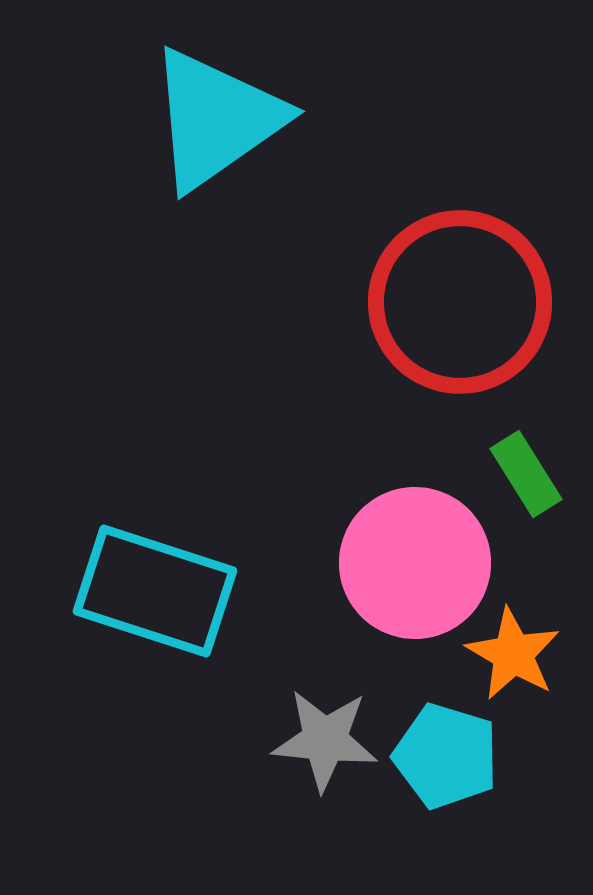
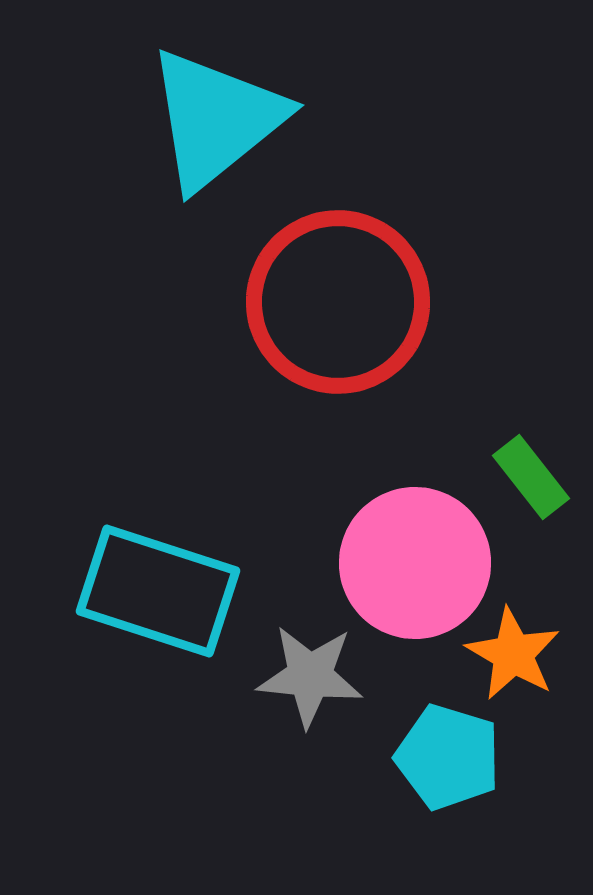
cyan triangle: rotated 4 degrees counterclockwise
red circle: moved 122 px left
green rectangle: moved 5 px right, 3 px down; rotated 6 degrees counterclockwise
cyan rectangle: moved 3 px right
gray star: moved 15 px left, 64 px up
cyan pentagon: moved 2 px right, 1 px down
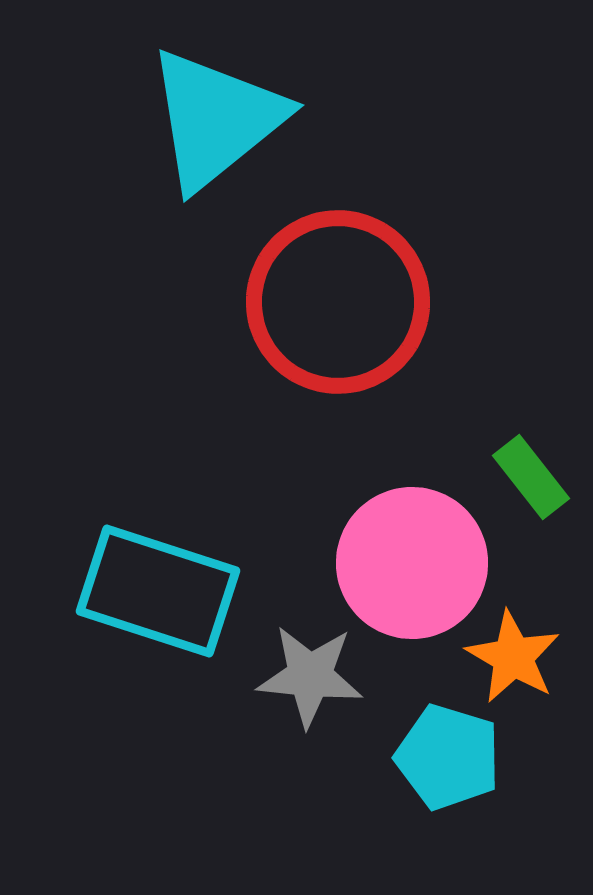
pink circle: moved 3 px left
orange star: moved 3 px down
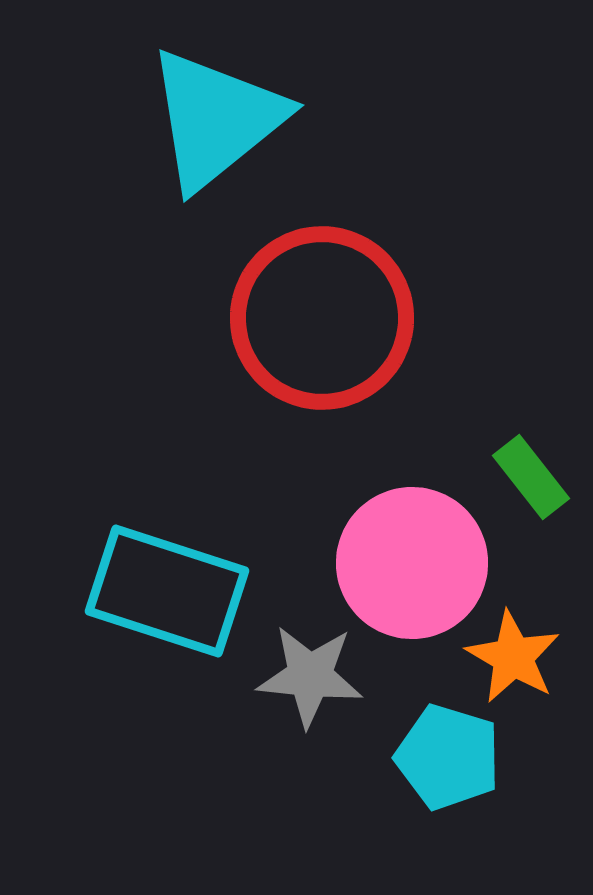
red circle: moved 16 px left, 16 px down
cyan rectangle: moved 9 px right
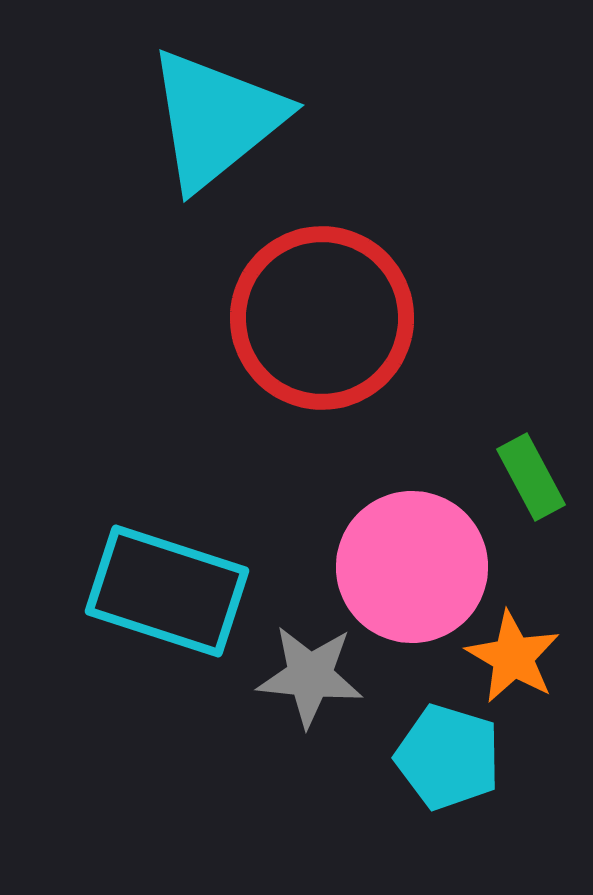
green rectangle: rotated 10 degrees clockwise
pink circle: moved 4 px down
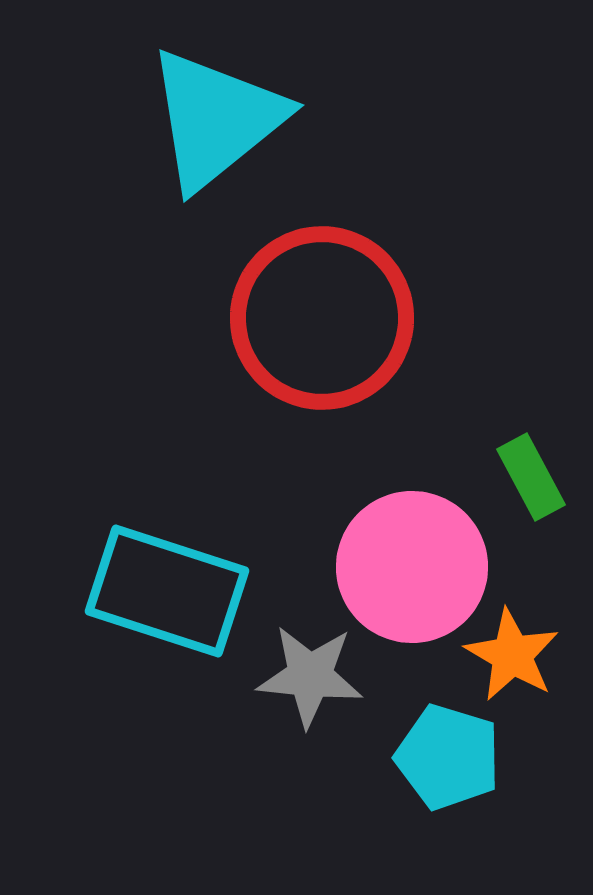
orange star: moved 1 px left, 2 px up
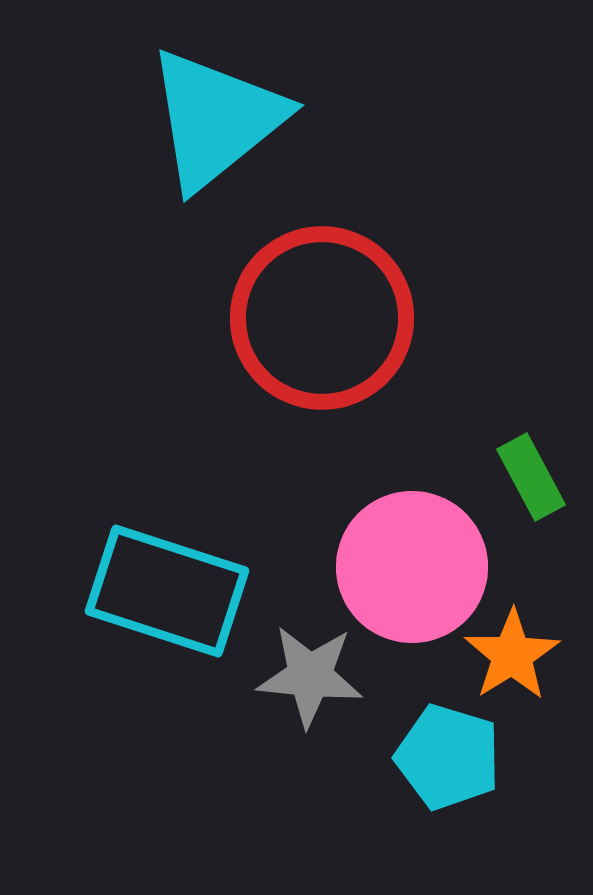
orange star: rotated 10 degrees clockwise
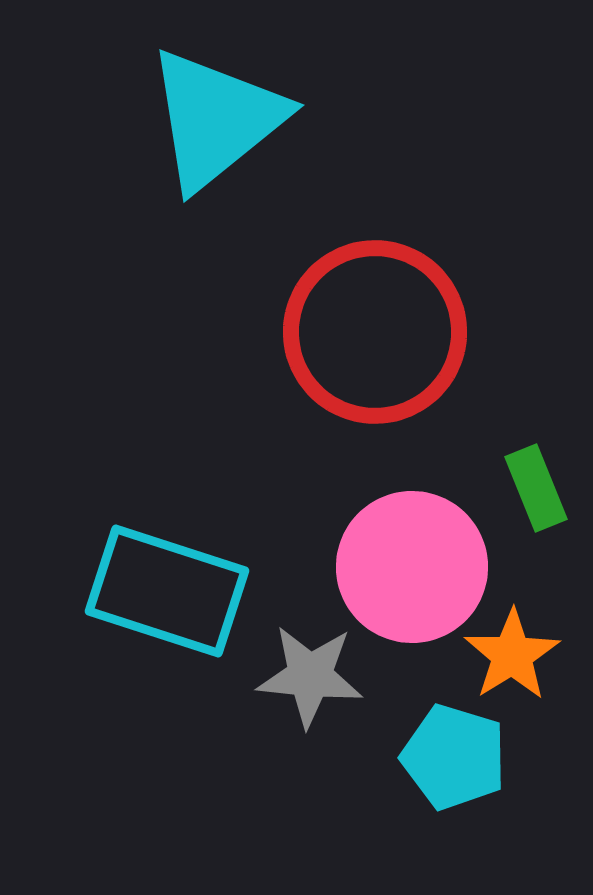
red circle: moved 53 px right, 14 px down
green rectangle: moved 5 px right, 11 px down; rotated 6 degrees clockwise
cyan pentagon: moved 6 px right
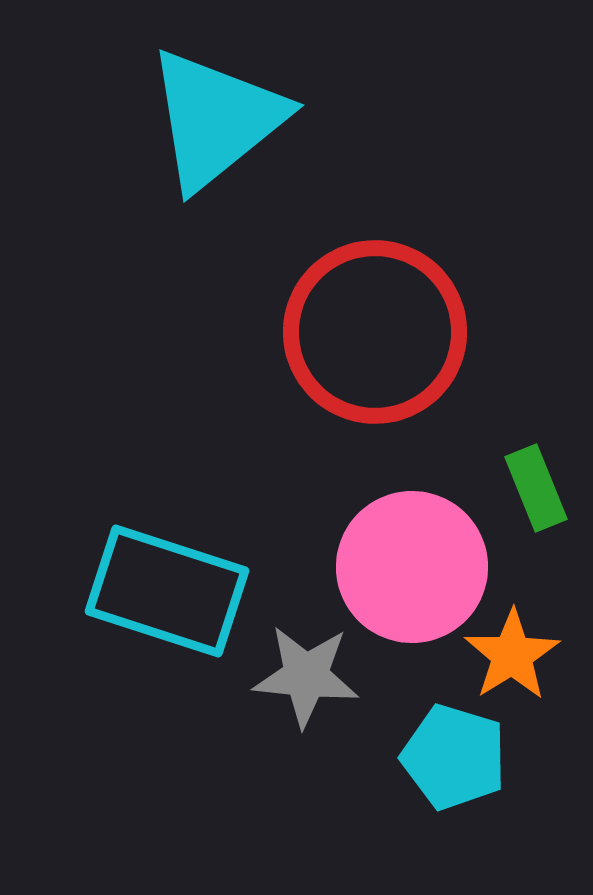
gray star: moved 4 px left
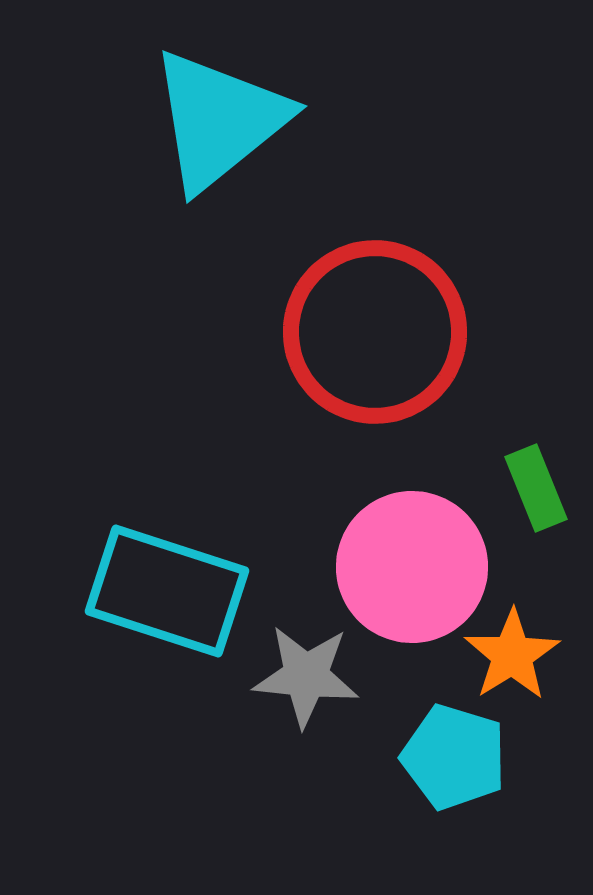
cyan triangle: moved 3 px right, 1 px down
